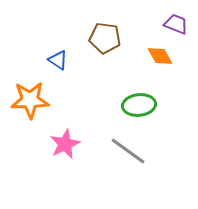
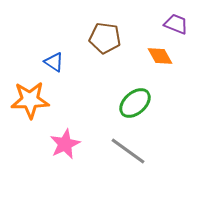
blue triangle: moved 4 px left, 2 px down
green ellipse: moved 4 px left, 2 px up; rotated 36 degrees counterclockwise
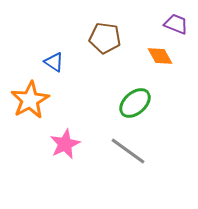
orange star: rotated 27 degrees counterclockwise
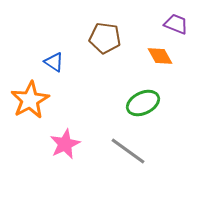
green ellipse: moved 8 px right; rotated 16 degrees clockwise
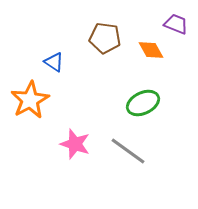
orange diamond: moved 9 px left, 6 px up
pink star: moved 10 px right; rotated 28 degrees counterclockwise
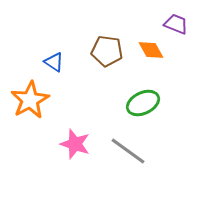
brown pentagon: moved 2 px right, 13 px down
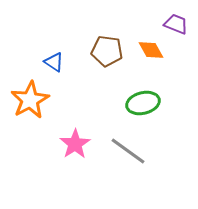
green ellipse: rotated 12 degrees clockwise
pink star: rotated 20 degrees clockwise
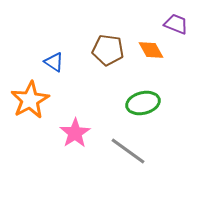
brown pentagon: moved 1 px right, 1 px up
pink star: moved 11 px up
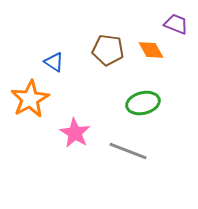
orange star: moved 1 px up
pink star: rotated 8 degrees counterclockwise
gray line: rotated 15 degrees counterclockwise
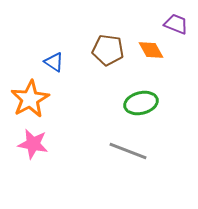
green ellipse: moved 2 px left
pink star: moved 42 px left, 11 px down; rotated 20 degrees counterclockwise
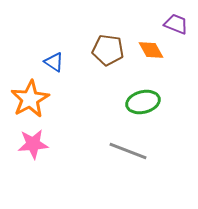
green ellipse: moved 2 px right, 1 px up
pink star: rotated 16 degrees counterclockwise
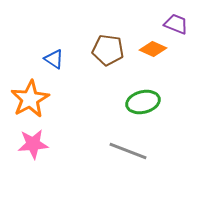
orange diamond: moved 2 px right, 1 px up; rotated 36 degrees counterclockwise
blue triangle: moved 3 px up
